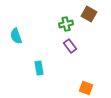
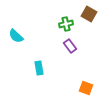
cyan semicircle: rotated 28 degrees counterclockwise
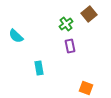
brown square: rotated 21 degrees clockwise
green cross: rotated 24 degrees counterclockwise
purple rectangle: rotated 24 degrees clockwise
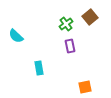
brown square: moved 1 px right, 3 px down
orange square: moved 1 px left, 1 px up; rotated 32 degrees counterclockwise
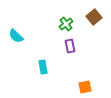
brown square: moved 4 px right
cyan rectangle: moved 4 px right, 1 px up
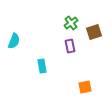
brown square: moved 15 px down; rotated 21 degrees clockwise
green cross: moved 5 px right, 1 px up
cyan semicircle: moved 2 px left, 5 px down; rotated 112 degrees counterclockwise
cyan rectangle: moved 1 px left, 1 px up
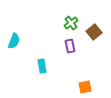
brown square: rotated 21 degrees counterclockwise
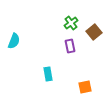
cyan rectangle: moved 6 px right, 8 px down
